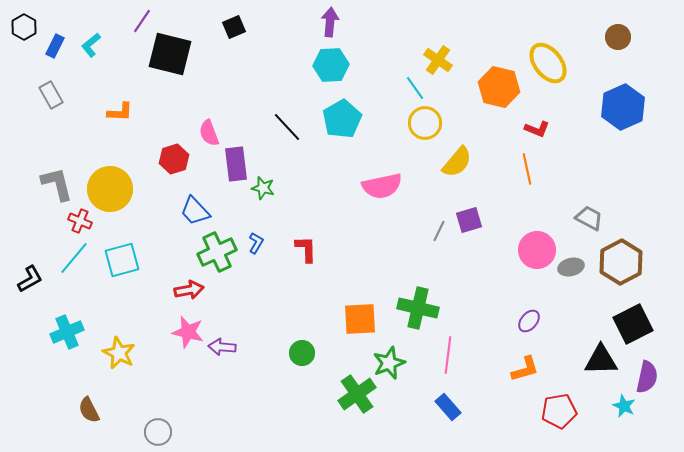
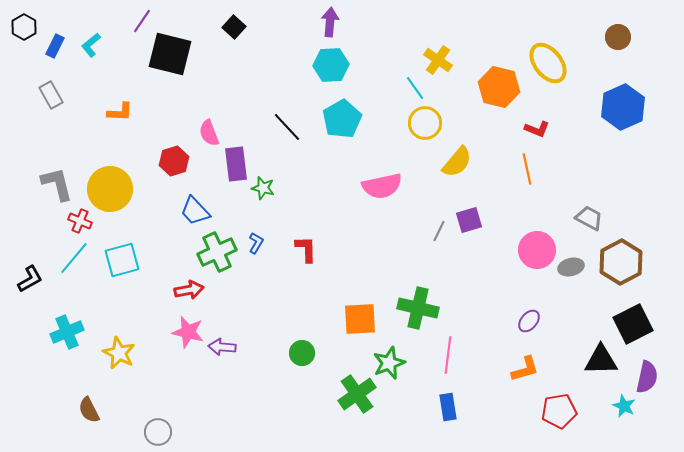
black square at (234, 27): rotated 25 degrees counterclockwise
red hexagon at (174, 159): moved 2 px down
blue rectangle at (448, 407): rotated 32 degrees clockwise
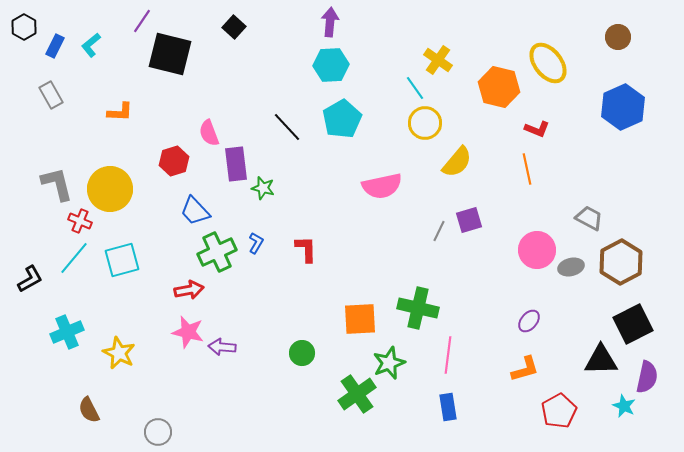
red pentagon at (559, 411): rotated 20 degrees counterclockwise
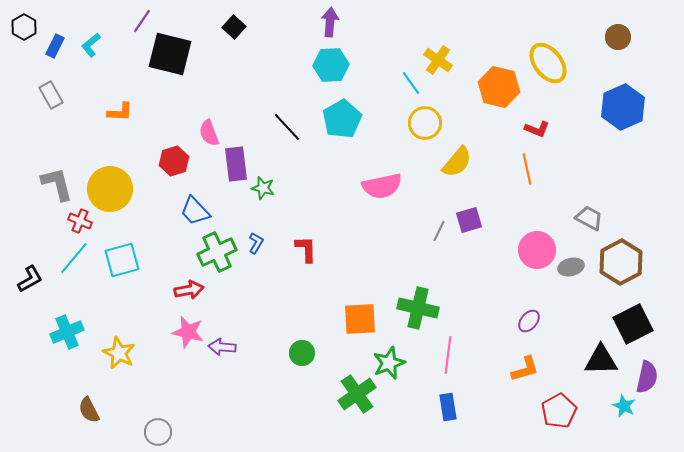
cyan line at (415, 88): moved 4 px left, 5 px up
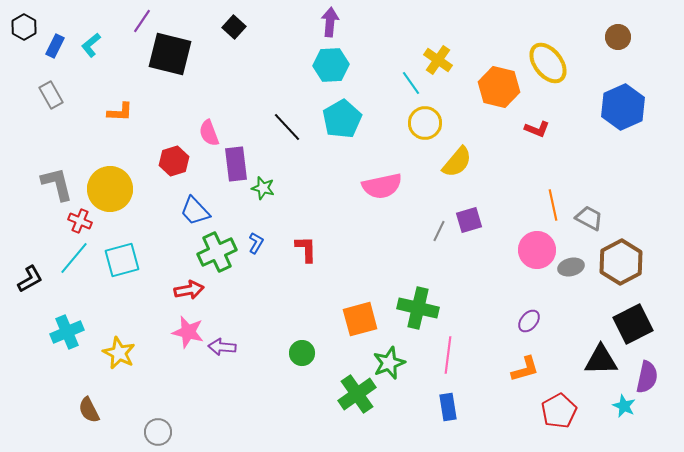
orange line at (527, 169): moved 26 px right, 36 px down
orange square at (360, 319): rotated 12 degrees counterclockwise
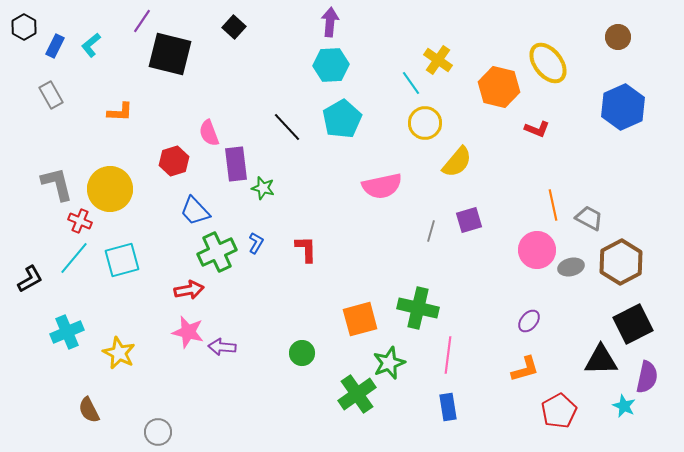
gray line at (439, 231): moved 8 px left; rotated 10 degrees counterclockwise
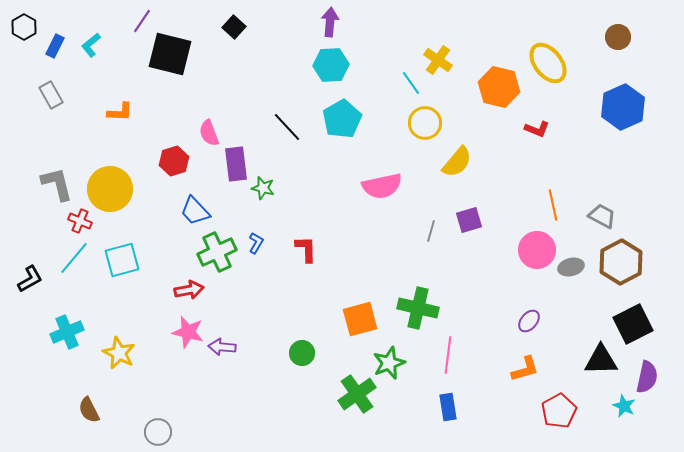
gray trapezoid at (589, 218): moved 13 px right, 2 px up
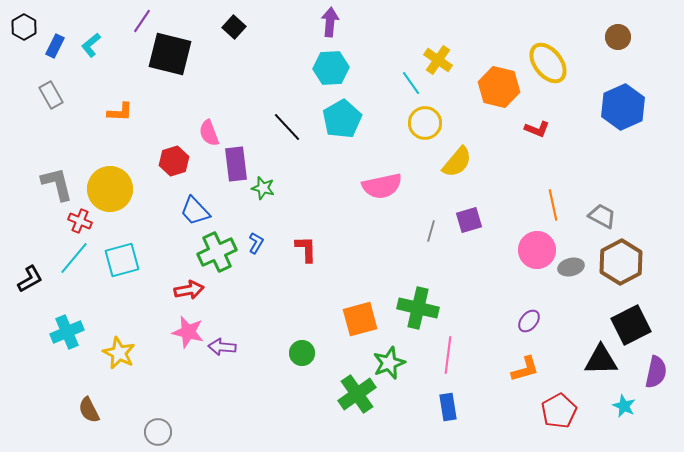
cyan hexagon at (331, 65): moved 3 px down
black square at (633, 324): moved 2 px left, 1 px down
purple semicircle at (647, 377): moved 9 px right, 5 px up
